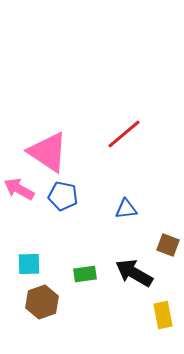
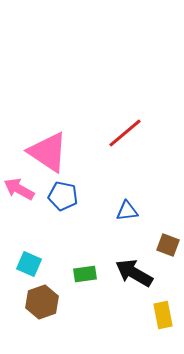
red line: moved 1 px right, 1 px up
blue triangle: moved 1 px right, 2 px down
cyan square: rotated 25 degrees clockwise
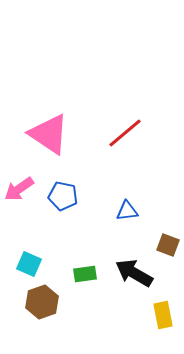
pink triangle: moved 1 px right, 18 px up
pink arrow: rotated 64 degrees counterclockwise
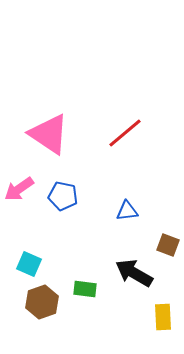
green rectangle: moved 15 px down; rotated 15 degrees clockwise
yellow rectangle: moved 2 px down; rotated 8 degrees clockwise
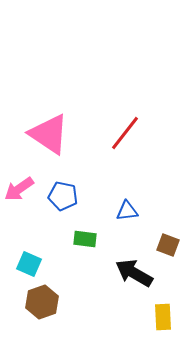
red line: rotated 12 degrees counterclockwise
green rectangle: moved 50 px up
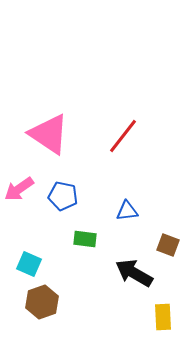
red line: moved 2 px left, 3 px down
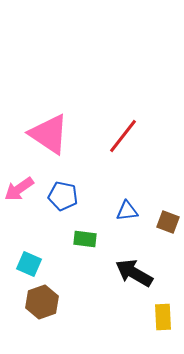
brown square: moved 23 px up
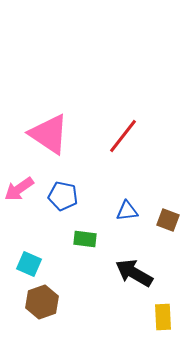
brown square: moved 2 px up
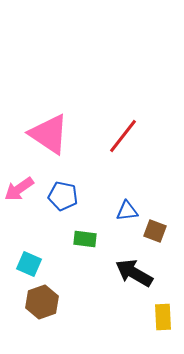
brown square: moved 13 px left, 11 px down
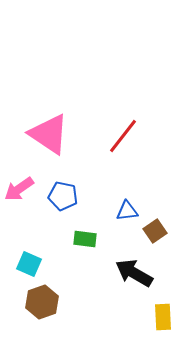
brown square: rotated 35 degrees clockwise
